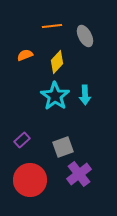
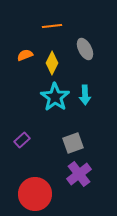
gray ellipse: moved 13 px down
yellow diamond: moved 5 px left, 1 px down; rotated 15 degrees counterclockwise
cyan star: moved 1 px down
gray square: moved 10 px right, 4 px up
red circle: moved 5 px right, 14 px down
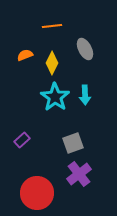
red circle: moved 2 px right, 1 px up
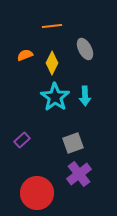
cyan arrow: moved 1 px down
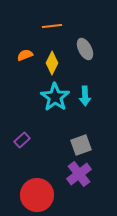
gray square: moved 8 px right, 2 px down
red circle: moved 2 px down
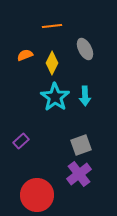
purple rectangle: moved 1 px left, 1 px down
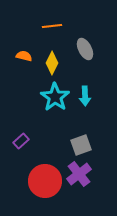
orange semicircle: moved 1 px left, 1 px down; rotated 35 degrees clockwise
red circle: moved 8 px right, 14 px up
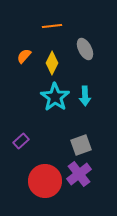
orange semicircle: rotated 63 degrees counterclockwise
